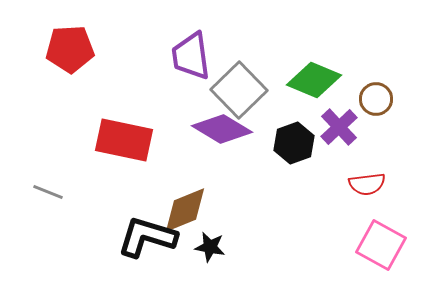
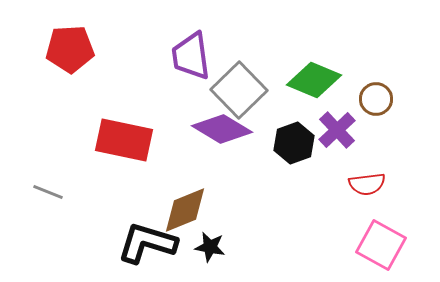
purple cross: moved 2 px left, 3 px down
black L-shape: moved 6 px down
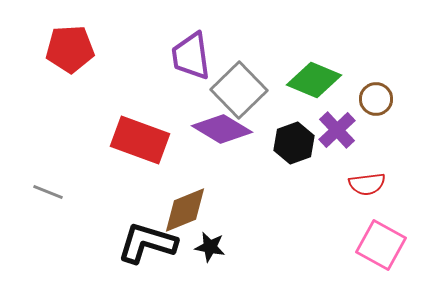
red rectangle: moved 16 px right; rotated 8 degrees clockwise
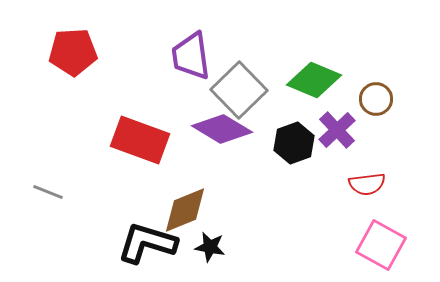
red pentagon: moved 3 px right, 3 px down
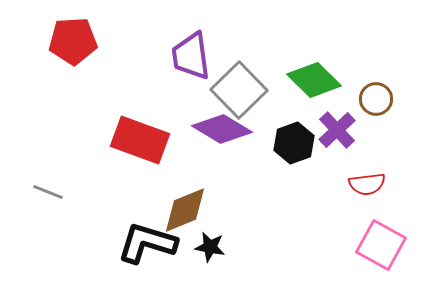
red pentagon: moved 11 px up
green diamond: rotated 22 degrees clockwise
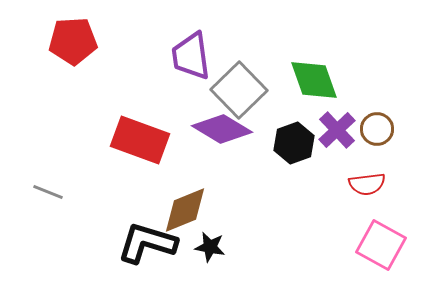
green diamond: rotated 26 degrees clockwise
brown circle: moved 1 px right, 30 px down
